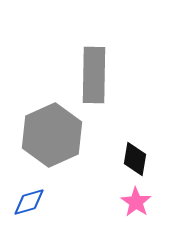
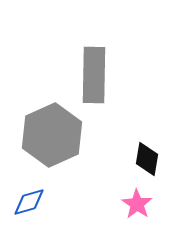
black diamond: moved 12 px right
pink star: moved 1 px right, 2 px down
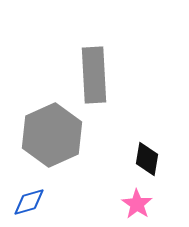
gray rectangle: rotated 4 degrees counterclockwise
